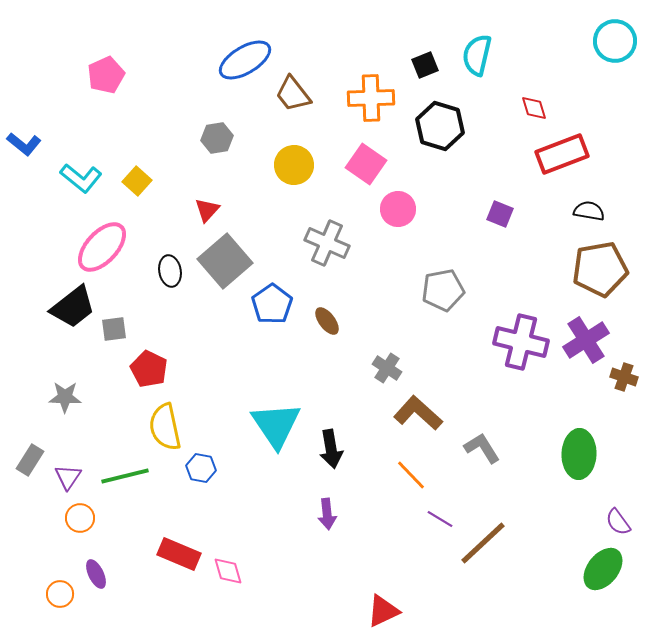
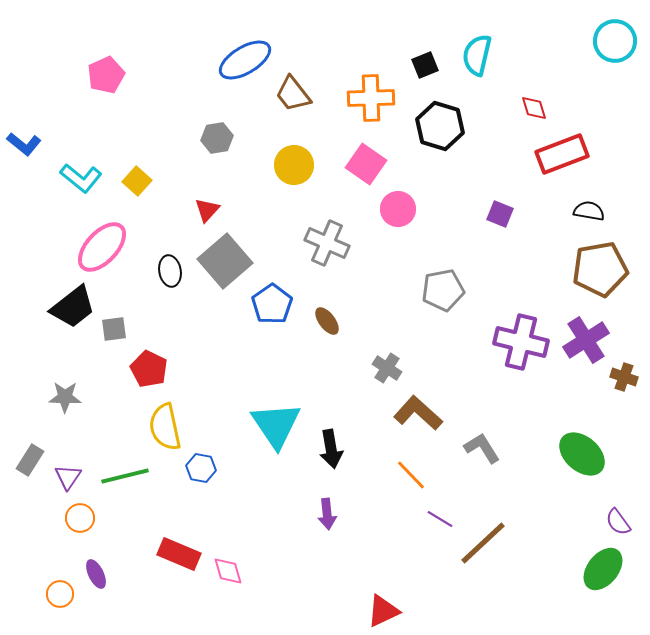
green ellipse at (579, 454): moved 3 px right; rotated 51 degrees counterclockwise
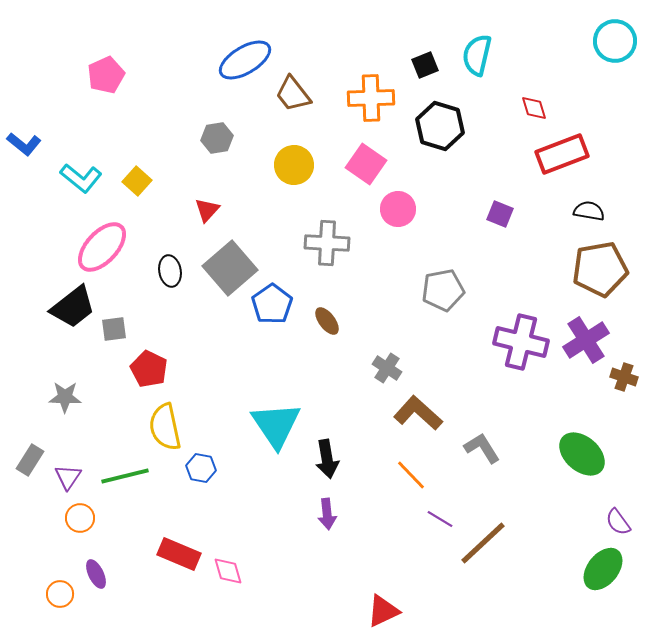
gray cross at (327, 243): rotated 21 degrees counterclockwise
gray square at (225, 261): moved 5 px right, 7 px down
black arrow at (331, 449): moved 4 px left, 10 px down
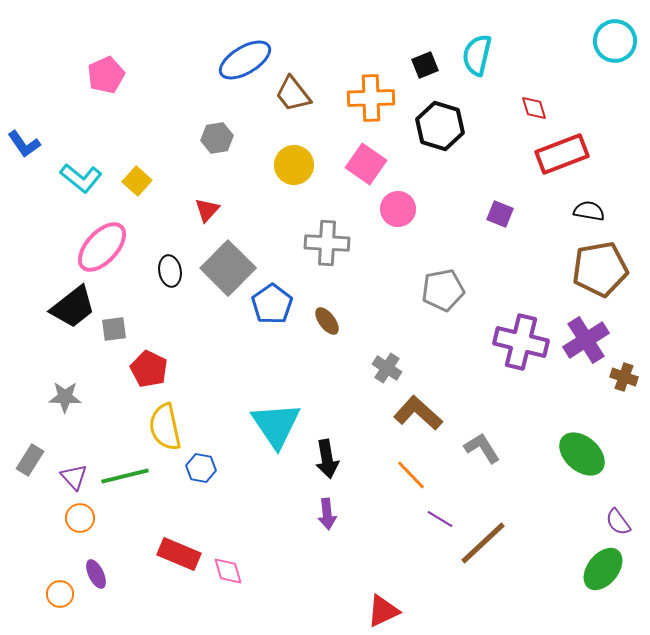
blue L-shape at (24, 144): rotated 16 degrees clockwise
gray square at (230, 268): moved 2 px left; rotated 4 degrees counterclockwise
purple triangle at (68, 477): moved 6 px right; rotated 16 degrees counterclockwise
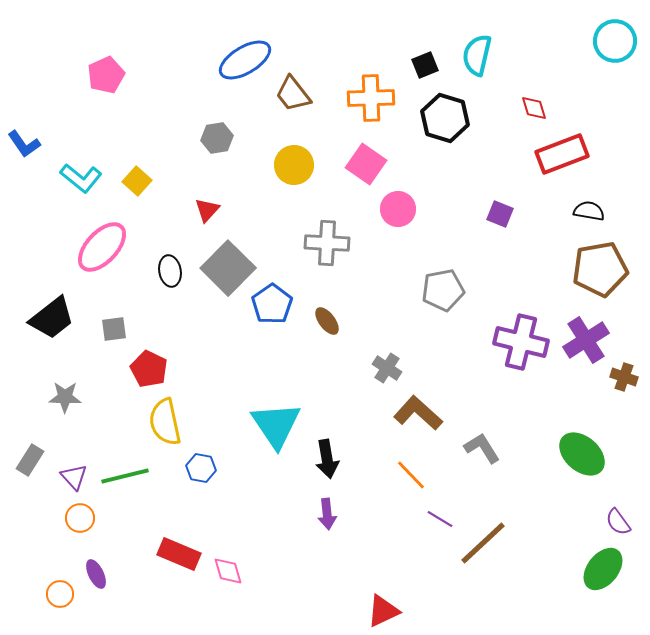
black hexagon at (440, 126): moved 5 px right, 8 px up
black trapezoid at (73, 307): moved 21 px left, 11 px down
yellow semicircle at (165, 427): moved 5 px up
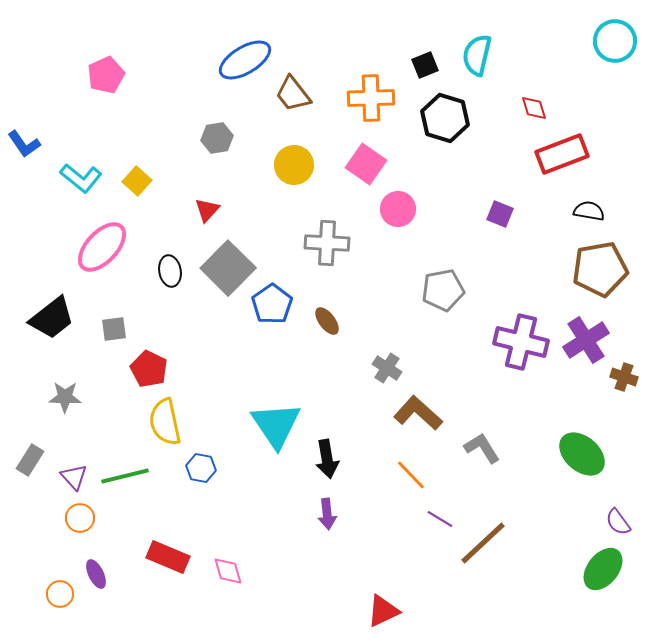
red rectangle at (179, 554): moved 11 px left, 3 px down
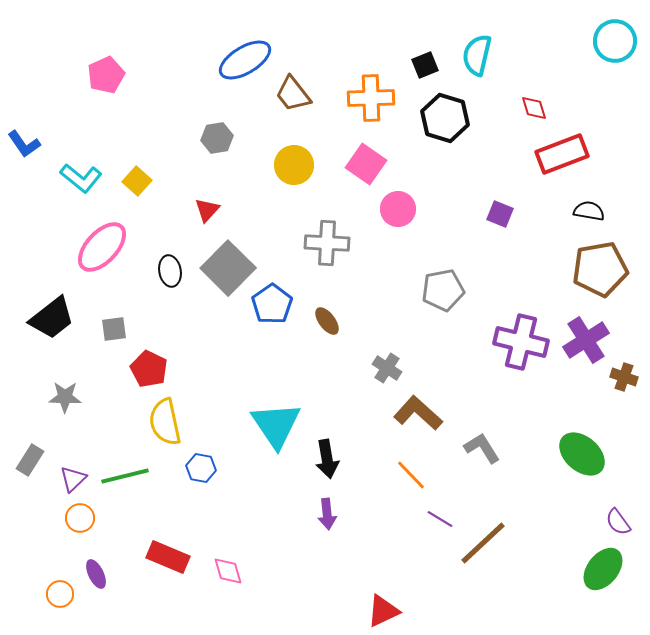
purple triangle at (74, 477): moved 1 px left, 2 px down; rotated 28 degrees clockwise
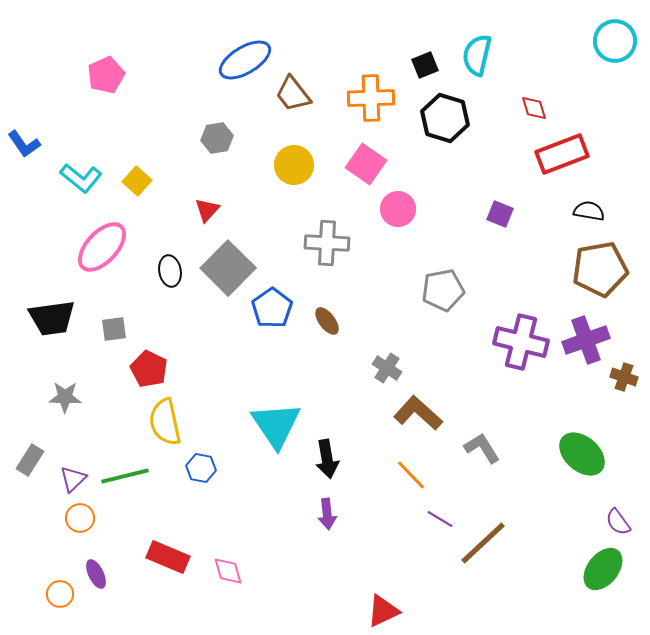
blue pentagon at (272, 304): moved 4 px down
black trapezoid at (52, 318): rotated 30 degrees clockwise
purple cross at (586, 340): rotated 12 degrees clockwise
